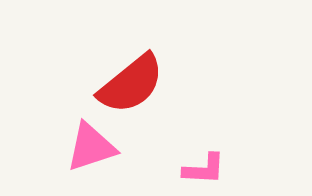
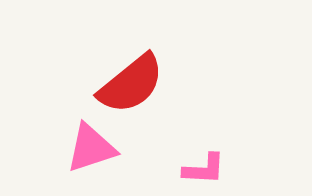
pink triangle: moved 1 px down
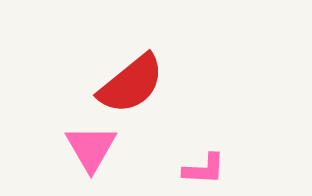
pink triangle: rotated 42 degrees counterclockwise
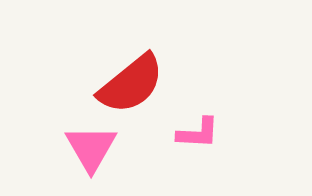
pink L-shape: moved 6 px left, 36 px up
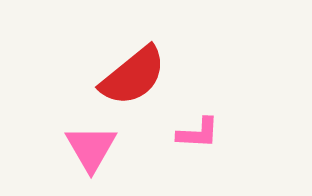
red semicircle: moved 2 px right, 8 px up
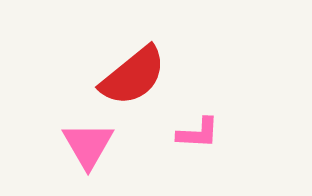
pink triangle: moved 3 px left, 3 px up
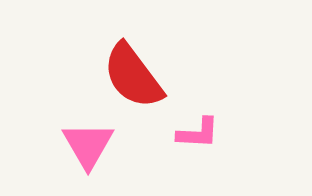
red semicircle: rotated 92 degrees clockwise
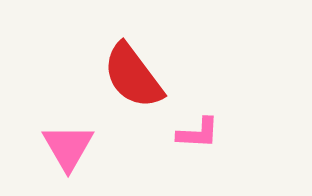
pink triangle: moved 20 px left, 2 px down
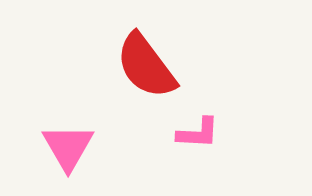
red semicircle: moved 13 px right, 10 px up
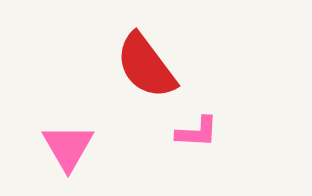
pink L-shape: moved 1 px left, 1 px up
